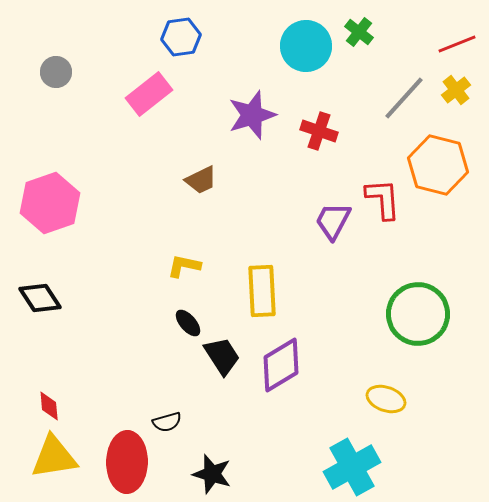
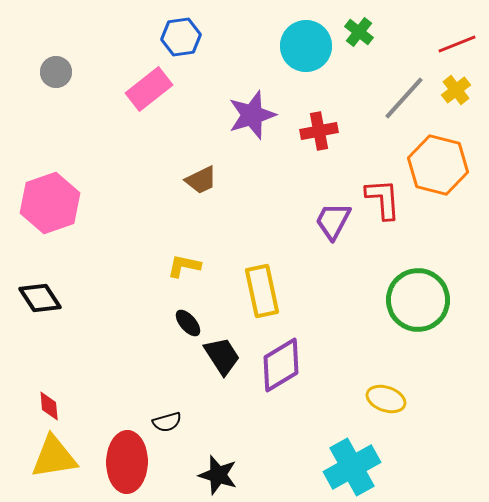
pink rectangle: moved 5 px up
red cross: rotated 30 degrees counterclockwise
yellow rectangle: rotated 9 degrees counterclockwise
green circle: moved 14 px up
black star: moved 6 px right, 1 px down
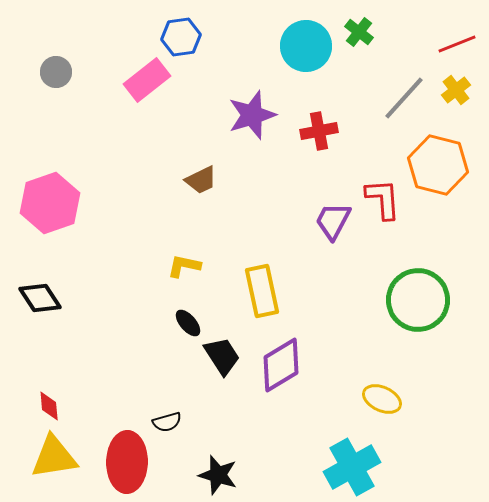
pink rectangle: moved 2 px left, 9 px up
yellow ellipse: moved 4 px left; rotated 6 degrees clockwise
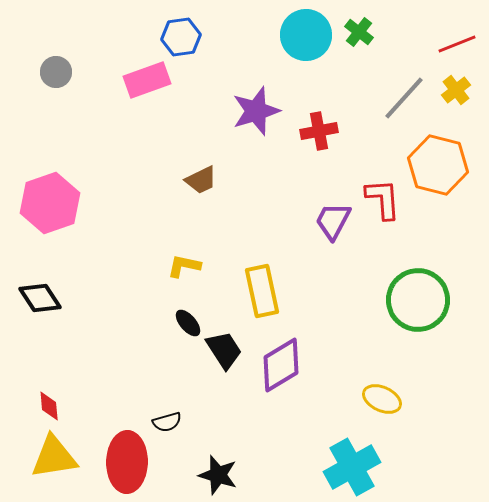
cyan circle: moved 11 px up
pink rectangle: rotated 18 degrees clockwise
purple star: moved 4 px right, 4 px up
black trapezoid: moved 2 px right, 6 px up
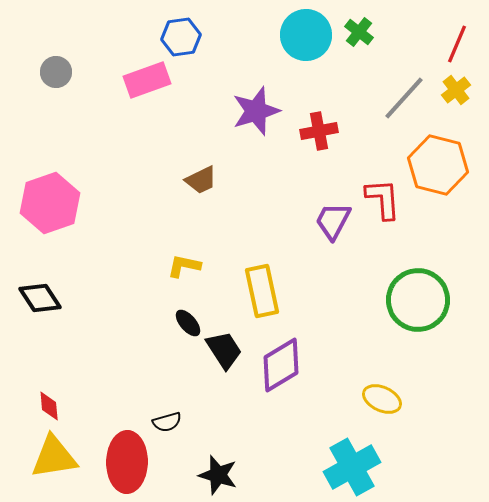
red line: rotated 45 degrees counterclockwise
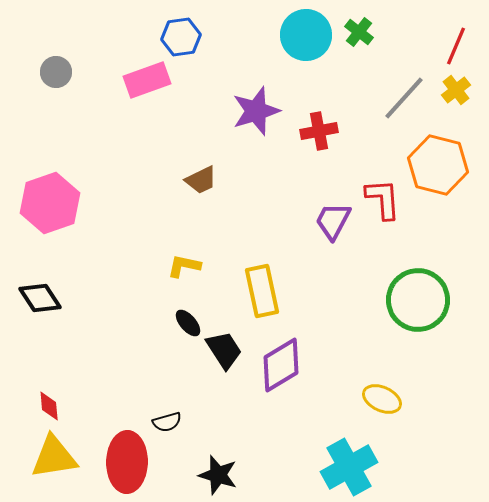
red line: moved 1 px left, 2 px down
cyan cross: moved 3 px left
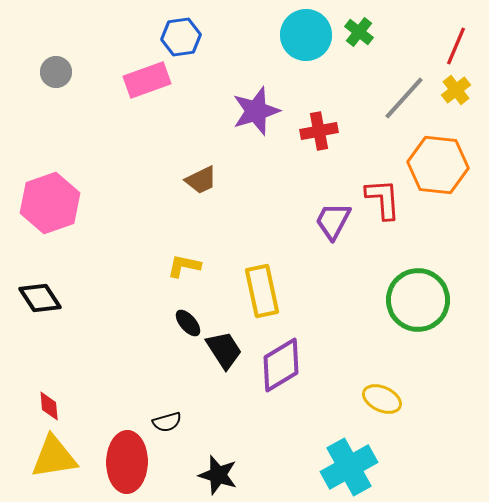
orange hexagon: rotated 8 degrees counterclockwise
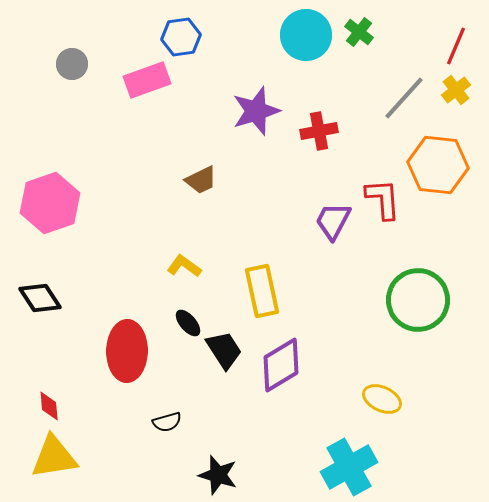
gray circle: moved 16 px right, 8 px up
yellow L-shape: rotated 24 degrees clockwise
red ellipse: moved 111 px up
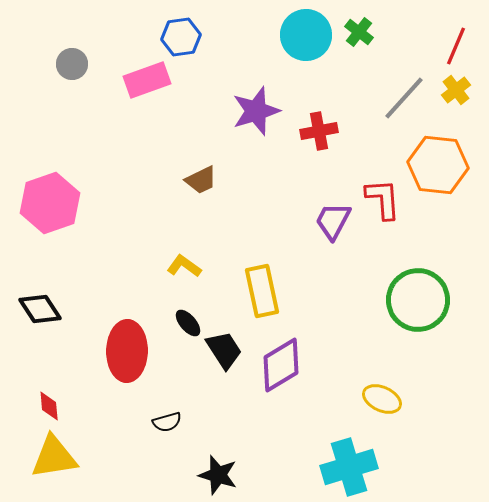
black diamond: moved 11 px down
cyan cross: rotated 12 degrees clockwise
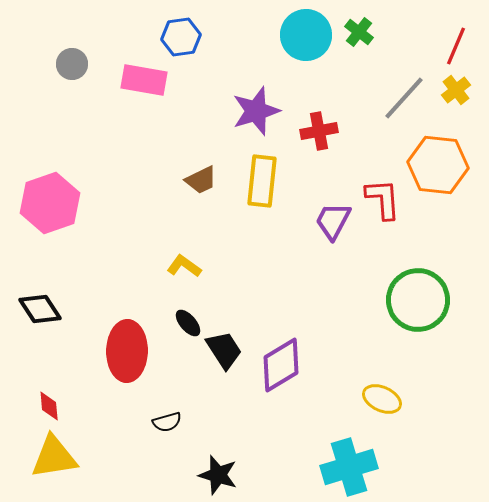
pink rectangle: moved 3 px left; rotated 30 degrees clockwise
yellow rectangle: moved 110 px up; rotated 18 degrees clockwise
